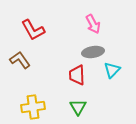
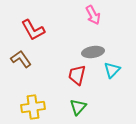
pink arrow: moved 9 px up
brown L-shape: moved 1 px right, 1 px up
red trapezoid: rotated 15 degrees clockwise
green triangle: rotated 12 degrees clockwise
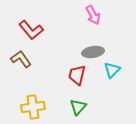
red L-shape: moved 2 px left; rotated 10 degrees counterclockwise
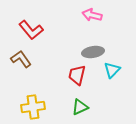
pink arrow: moved 1 px left; rotated 132 degrees clockwise
green triangle: moved 2 px right; rotated 24 degrees clockwise
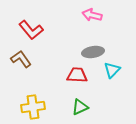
red trapezoid: rotated 80 degrees clockwise
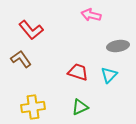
pink arrow: moved 1 px left
gray ellipse: moved 25 px right, 6 px up
cyan triangle: moved 3 px left, 5 px down
red trapezoid: moved 1 px right, 3 px up; rotated 15 degrees clockwise
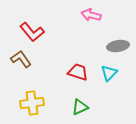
red L-shape: moved 1 px right, 2 px down
cyan triangle: moved 2 px up
yellow cross: moved 1 px left, 4 px up
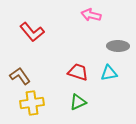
gray ellipse: rotated 10 degrees clockwise
brown L-shape: moved 1 px left, 17 px down
cyan triangle: rotated 36 degrees clockwise
green triangle: moved 2 px left, 5 px up
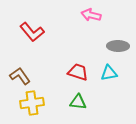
green triangle: rotated 30 degrees clockwise
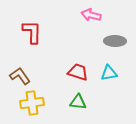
red L-shape: rotated 140 degrees counterclockwise
gray ellipse: moved 3 px left, 5 px up
